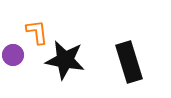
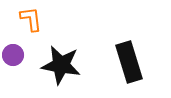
orange L-shape: moved 6 px left, 13 px up
black star: moved 4 px left, 5 px down
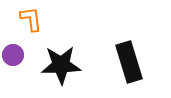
black star: rotated 12 degrees counterclockwise
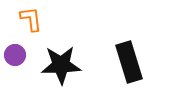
purple circle: moved 2 px right
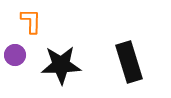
orange L-shape: moved 2 px down; rotated 8 degrees clockwise
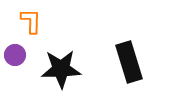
black star: moved 4 px down
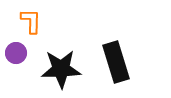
purple circle: moved 1 px right, 2 px up
black rectangle: moved 13 px left
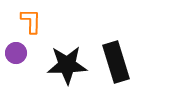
black star: moved 6 px right, 4 px up
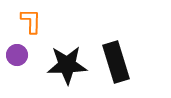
purple circle: moved 1 px right, 2 px down
